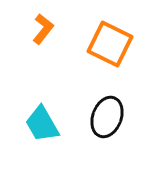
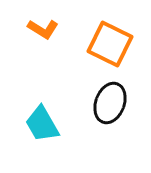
orange L-shape: rotated 84 degrees clockwise
black ellipse: moved 3 px right, 14 px up
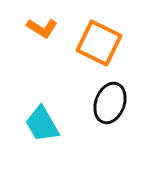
orange L-shape: moved 1 px left, 1 px up
orange square: moved 11 px left, 1 px up
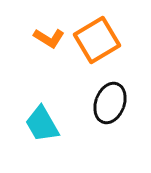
orange L-shape: moved 7 px right, 10 px down
orange square: moved 2 px left, 3 px up; rotated 33 degrees clockwise
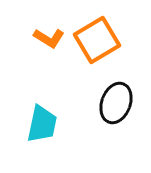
black ellipse: moved 6 px right
cyan trapezoid: rotated 138 degrees counterclockwise
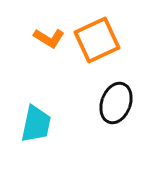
orange square: rotated 6 degrees clockwise
cyan trapezoid: moved 6 px left
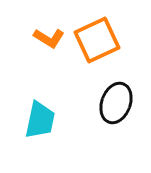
cyan trapezoid: moved 4 px right, 4 px up
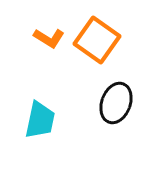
orange square: rotated 30 degrees counterclockwise
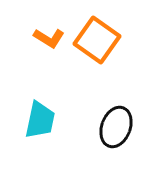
black ellipse: moved 24 px down
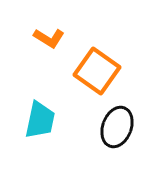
orange square: moved 31 px down
black ellipse: moved 1 px right
